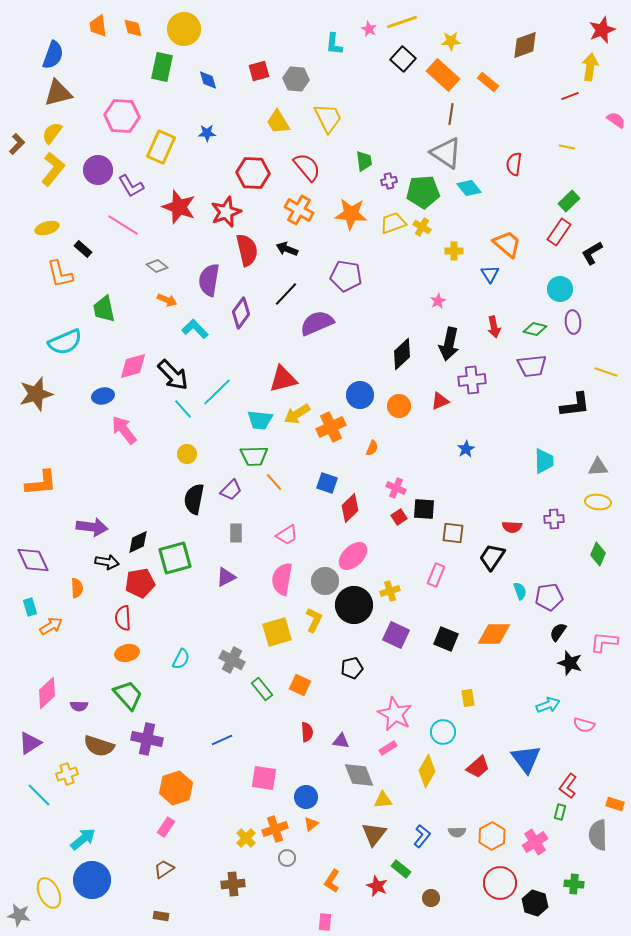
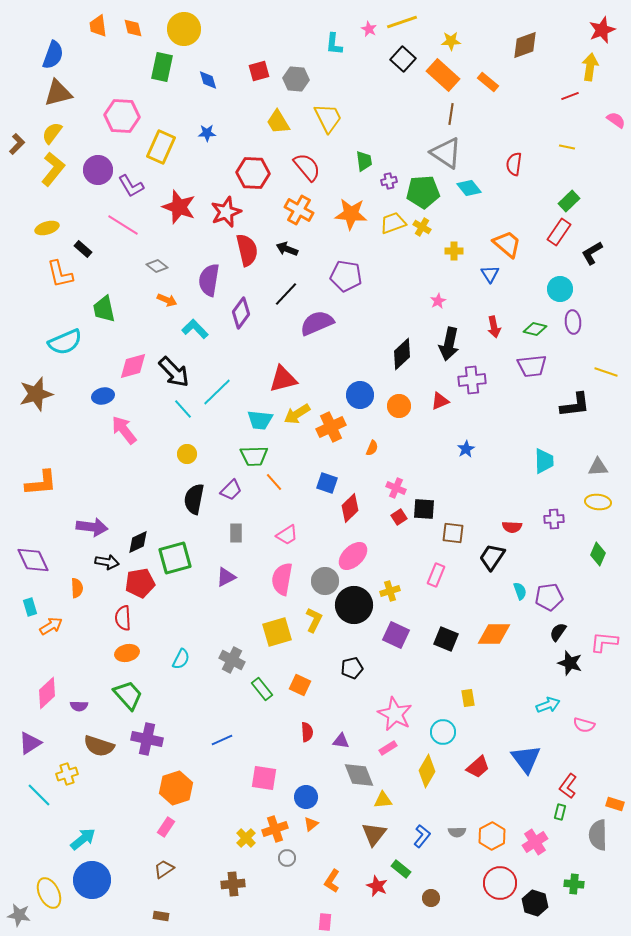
black arrow at (173, 375): moved 1 px right, 3 px up
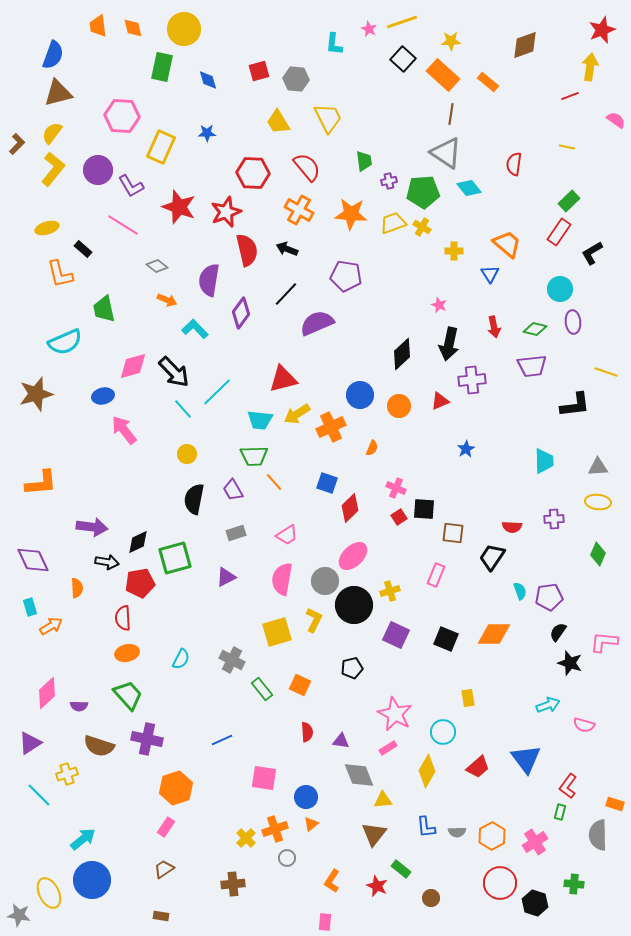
pink star at (438, 301): moved 1 px right, 4 px down; rotated 21 degrees counterclockwise
purple trapezoid at (231, 490): moved 2 px right; rotated 105 degrees clockwise
gray rectangle at (236, 533): rotated 72 degrees clockwise
blue L-shape at (422, 836): moved 4 px right, 9 px up; rotated 135 degrees clockwise
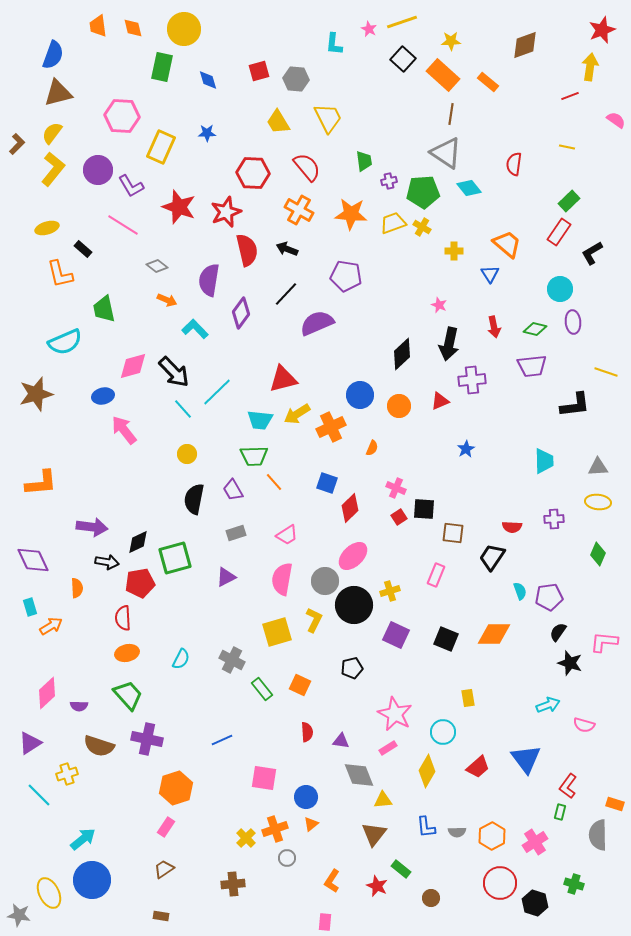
green cross at (574, 884): rotated 12 degrees clockwise
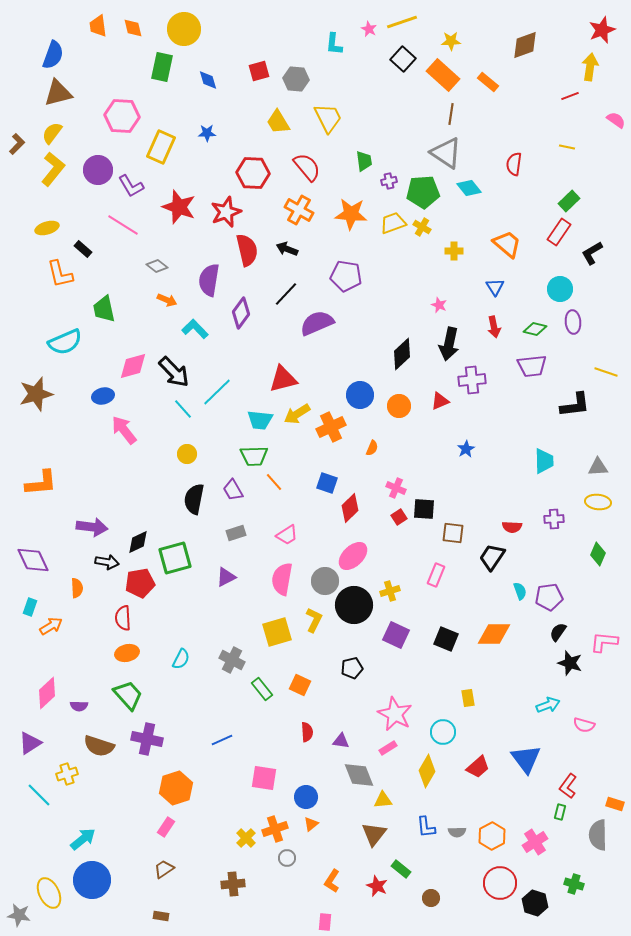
blue triangle at (490, 274): moved 5 px right, 13 px down
cyan rectangle at (30, 607): rotated 36 degrees clockwise
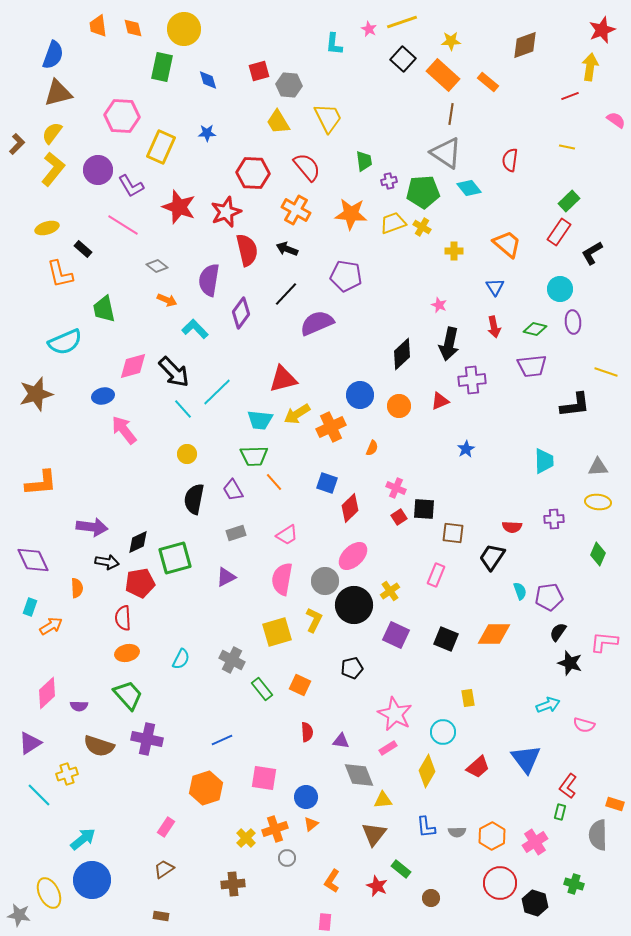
gray hexagon at (296, 79): moved 7 px left, 6 px down
red semicircle at (514, 164): moved 4 px left, 4 px up
orange cross at (299, 210): moved 3 px left
yellow cross at (390, 591): rotated 18 degrees counterclockwise
orange hexagon at (176, 788): moved 30 px right
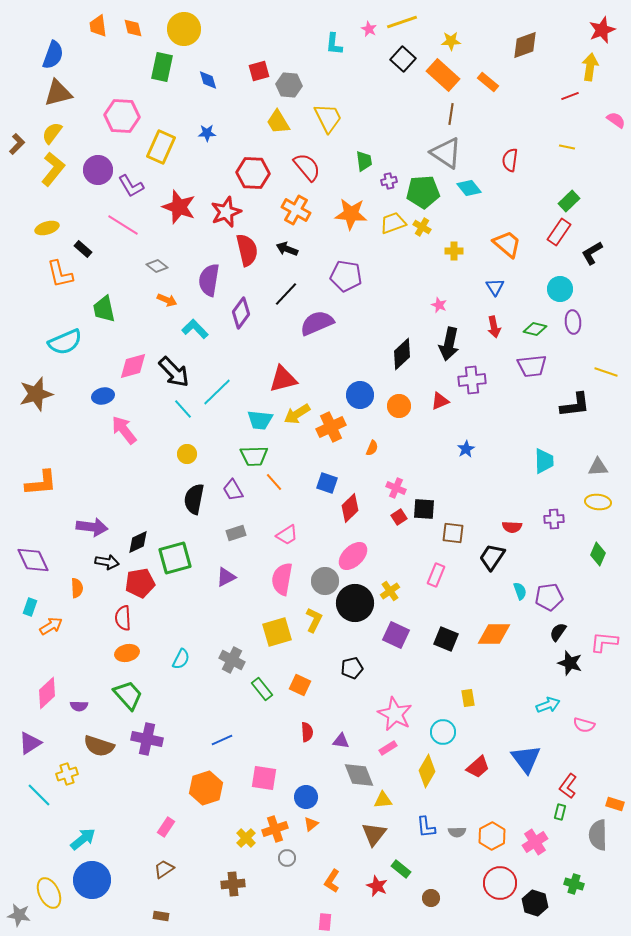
black circle at (354, 605): moved 1 px right, 2 px up
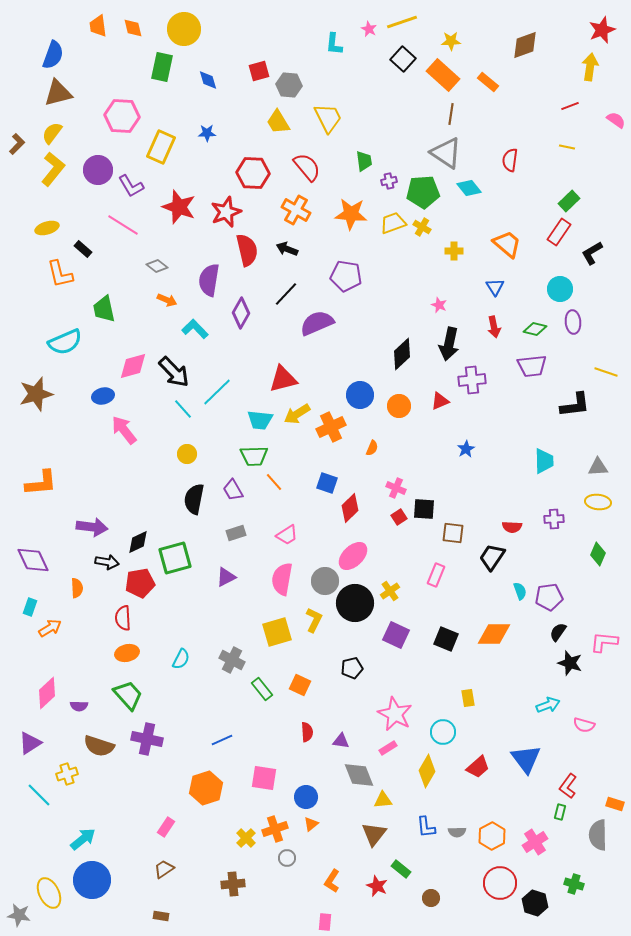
red line at (570, 96): moved 10 px down
purple diamond at (241, 313): rotated 8 degrees counterclockwise
orange arrow at (51, 626): moved 1 px left, 2 px down
